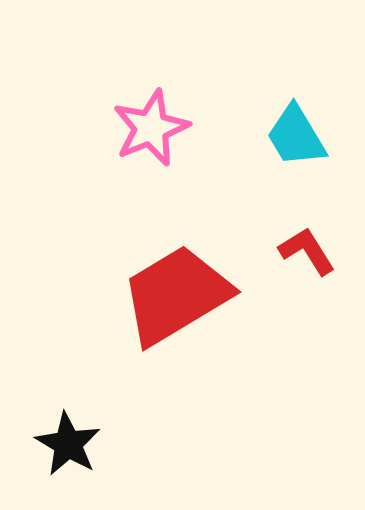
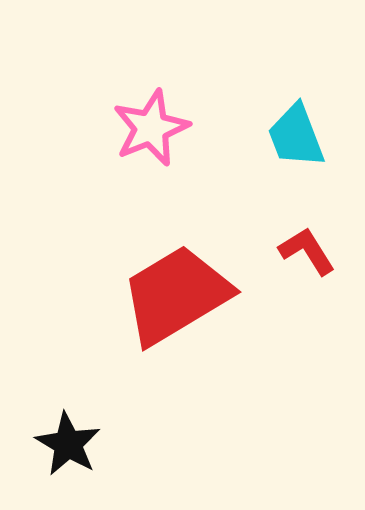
cyan trapezoid: rotated 10 degrees clockwise
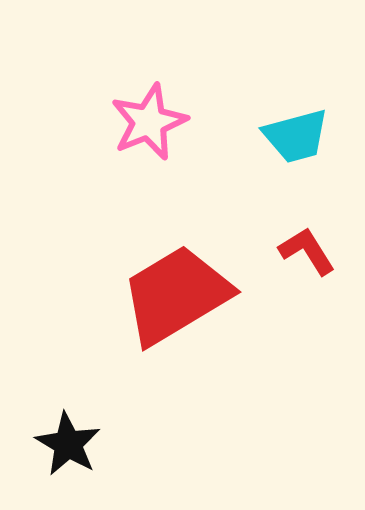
pink star: moved 2 px left, 6 px up
cyan trapezoid: rotated 84 degrees counterclockwise
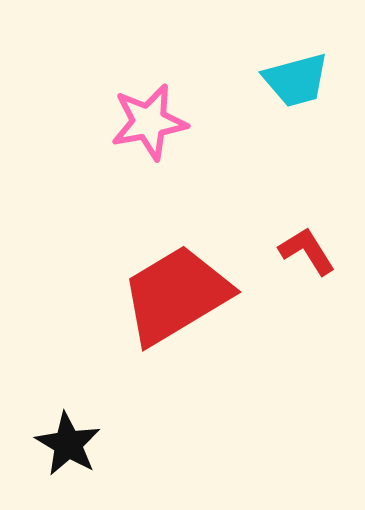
pink star: rotated 12 degrees clockwise
cyan trapezoid: moved 56 px up
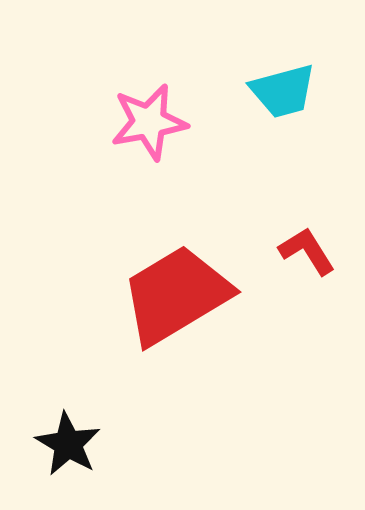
cyan trapezoid: moved 13 px left, 11 px down
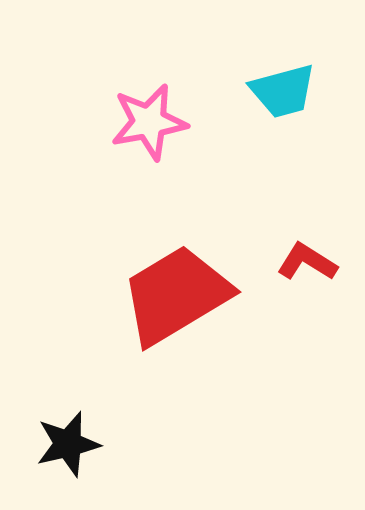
red L-shape: moved 11 px down; rotated 26 degrees counterclockwise
black star: rotated 28 degrees clockwise
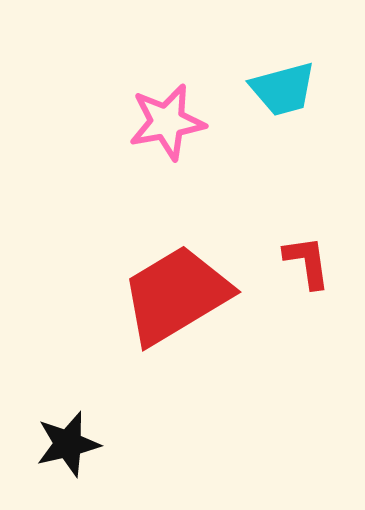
cyan trapezoid: moved 2 px up
pink star: moved 18 px right
red L-shape: rotated 50 degrees clockwise
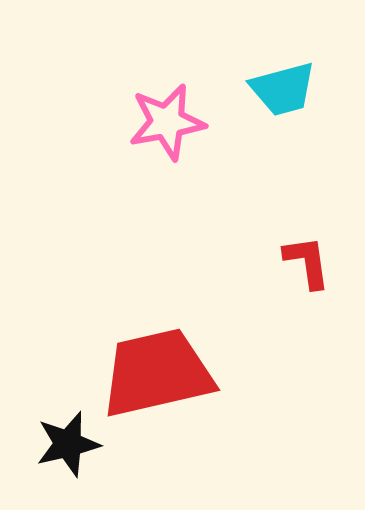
red trapezoid: moved 19 px left, 78 px down; rotated 18 degrees clockwise
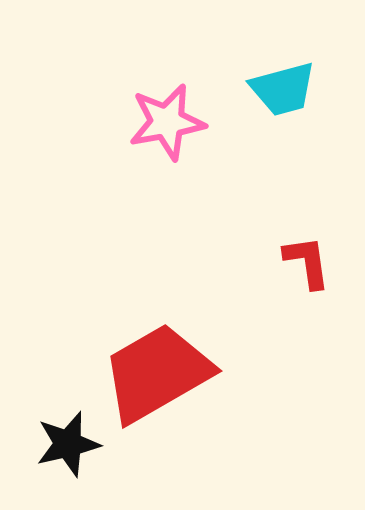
red trapezoid: rotated 17 degrees counterclockwise
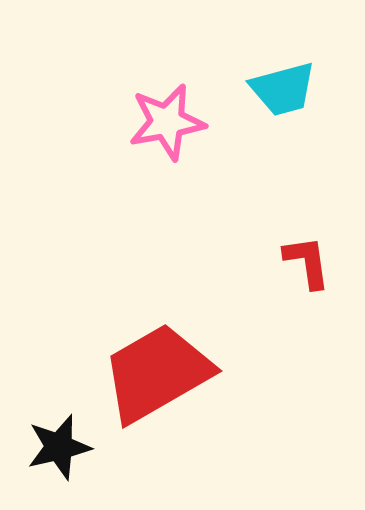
black star: moved 9 px left, 3 px down
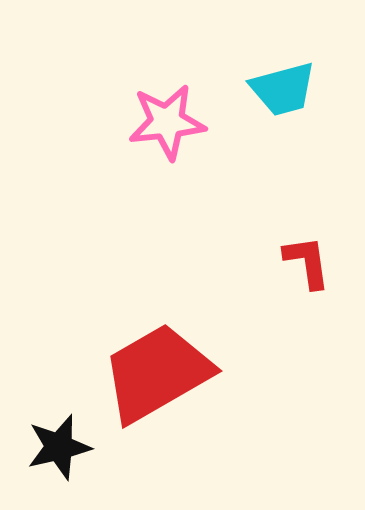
pink star: rotated 4 degrees clockwise
